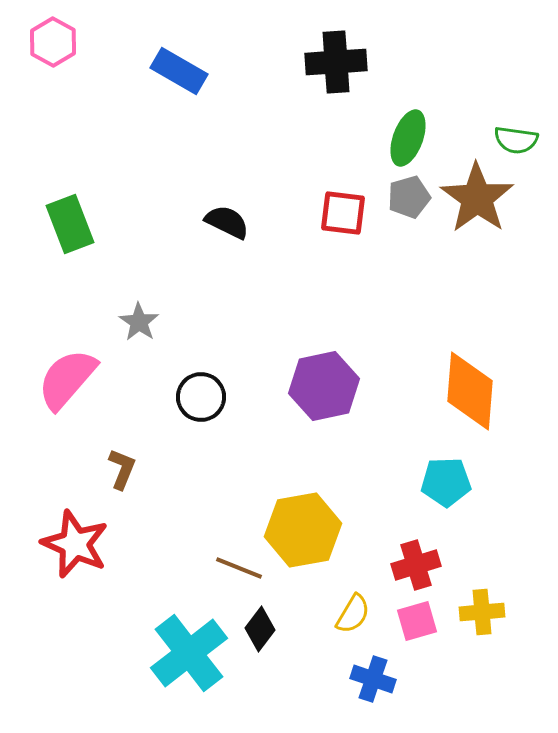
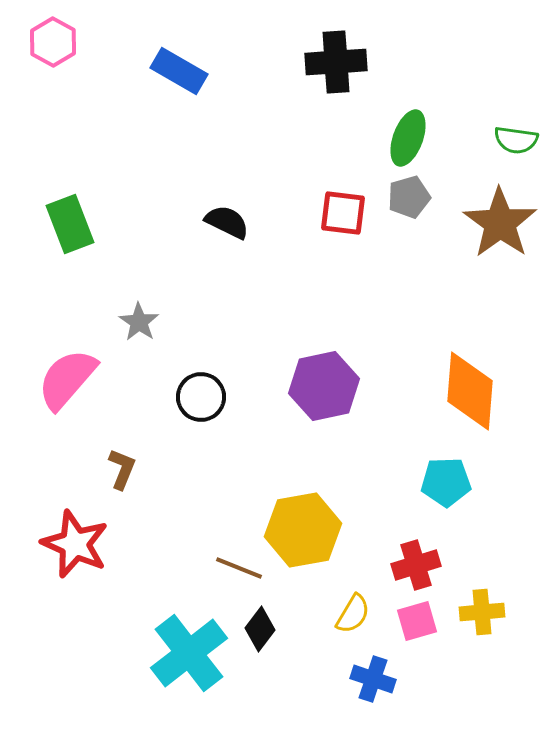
brown star: moved 23 px right, 25 px down
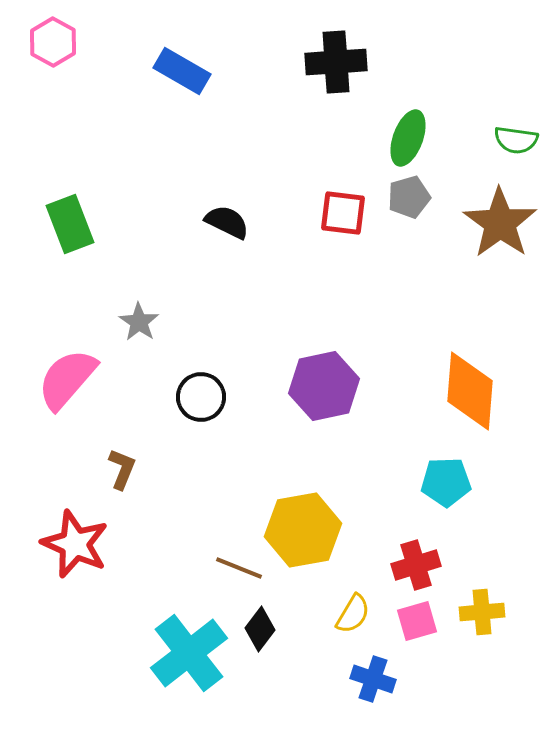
blue rectangle: moved 3 px right
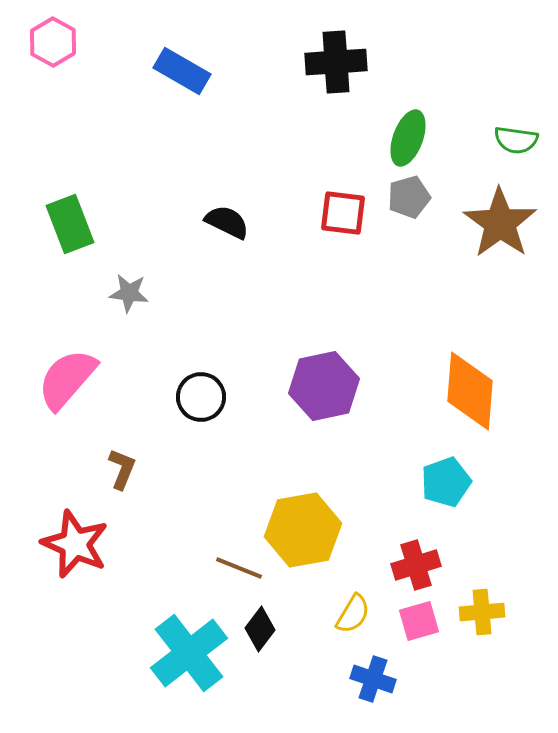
gray star: moved 10 px left, 29 px up; rotated 27 degrees counterclockwise
cyan pentagon: rotated 18 degrees counterclockwise
pink square: moved 2 px right
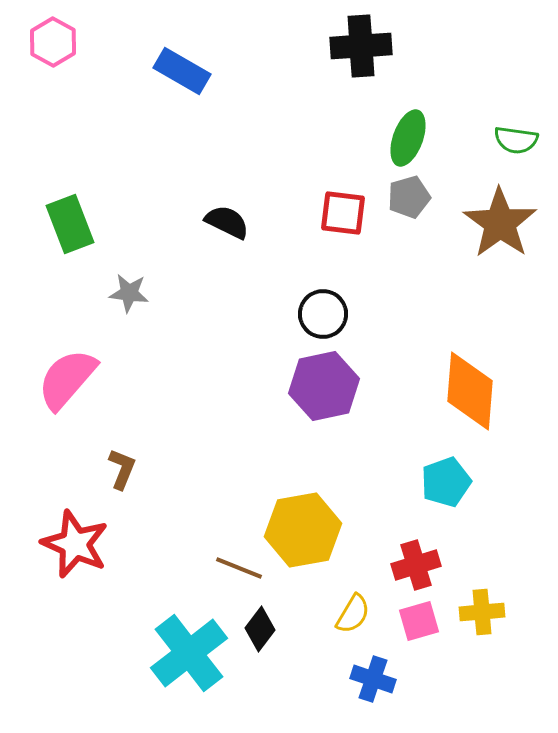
black cross: moved 25 px right, 16 px up
black circle: moved 122 px right, 83 px up
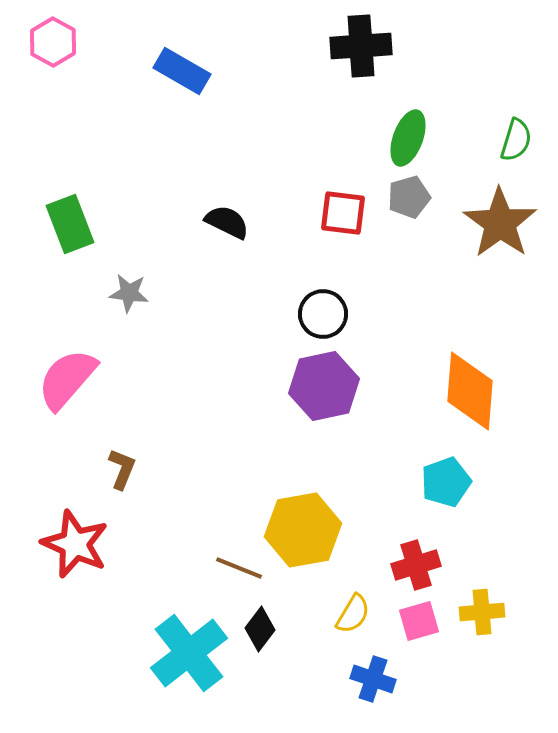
green semicircle: rotated 81 degrees counterclockwise
